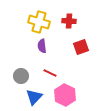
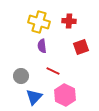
red line: moved 3 px right, 2 px up
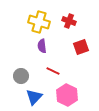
red cross: rotated 16 degrees clockwise
pink hexagon: moved 2 px right
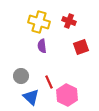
red line: moved 4 px left, 11 px down; rotated 40 degrees clockwise
blue triangle: moved 3 px left; rotated 30 degrees counterclockwise
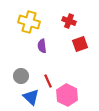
yellow cross: moved 10 px left
red square: moved 1 px left, 3 px up
red line: moved 1 px left, 1 px up
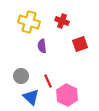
red cross: moved 7 px left
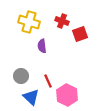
red square: moved 10 px up
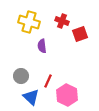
red line: rotated 48 degrees clockwise
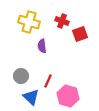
pink hexagon: moved 1 px right, 1 px down; rotated 10 degrees counterclockwise
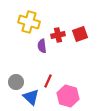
red cross: moved 4 px left, 14 px down; rotated 32 degrees counterclockwise
gray circle: moved 5 px left, 6 px down
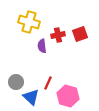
red line: moved 2 px down
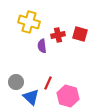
red square: rotated 35 degrees clockwise
